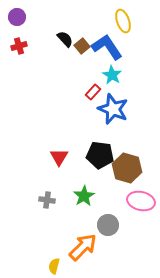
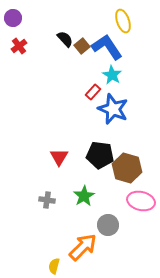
purple circle: moved 4 px left, 1 px down
red cross: rotated 21 degrees counterclockwise
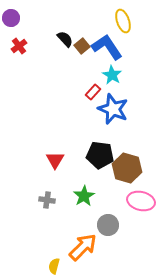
purple circle: moved 2 px left
red triangle: moved 4 px left, 3 px down
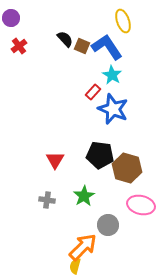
brown square: rotated 28 degrees counterclockwise
pink ellipse: moved 4 px down
yellow semicircle: moved 21 px right
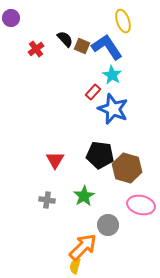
red cross: moved 17 px right, 3 px down
